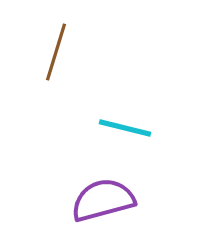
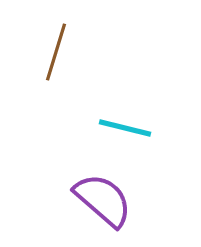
purple semicircle: rotated 56 degrees clockwise
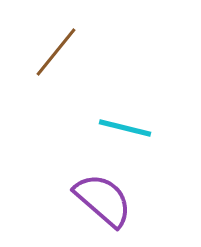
brown line: rotated 22 degrees clockwise
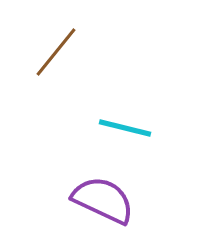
purple semicircle: rotated 16 degrees counterclockwise
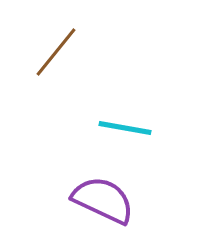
cyan line: rotated 4 degrees counterclockwise
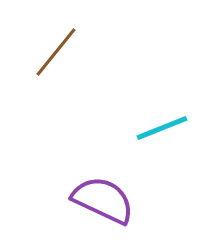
cyan line: moved 37 px right; rotated 32 degrees counterclockwise
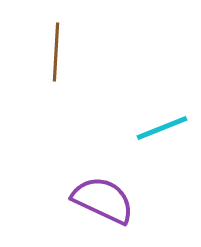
brown line: rotated 36 degrees counterclockwise
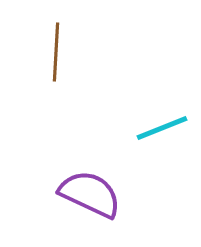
purple semicircle: moved 13 px left, 6 px up
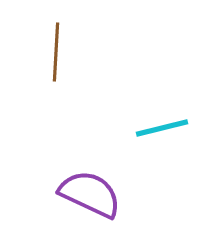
cyan line: rotated 8 degrees clockwise
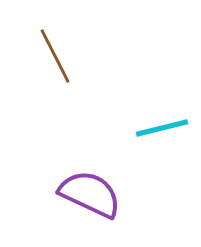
brown line: moved 1 px left, 4 px down; rotated 30 degrees counterclockwise
